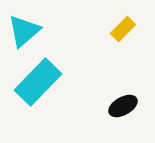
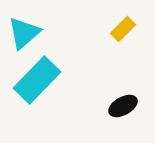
cyan triangle: moved 2 px down
cyan rectangle: moved 1 px left, 2 px up
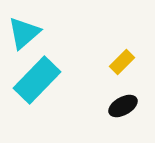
yellow rectangle: moved 1 px left, 33 px down
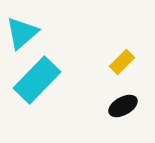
cyan triangle: moved 2 px left
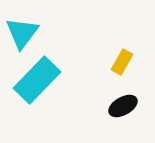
cyan triangle: rotated 12 degrees counterclockwise
yellow rectangle: rotated 15 degrees counterclockwise
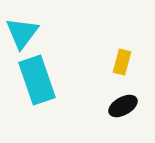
yellow rectangle: rotated 15 degrees counterclockwise
cyan rectangle: rotated 63 degrees counterclockwise
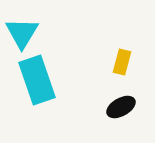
cyan triangle: rotated 6 degrees counterclockwise
black ellipse: moved 2 px left, 1 px down
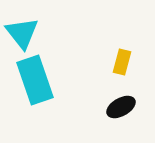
cyan triangle: rotated 9 degrees counterclockwise
cyan rectangle: moved 2 px left
